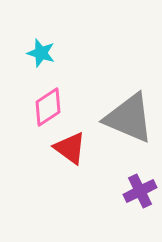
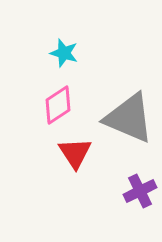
cyan star: moved 23 px right
pink diamond: moved 10 px right, 2 px up
red triangle: moved 5 px right, 5 px down; rotated 21 degrees clockwise
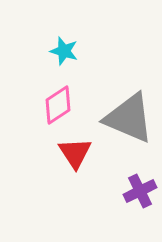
cyan star: moved 2 px up
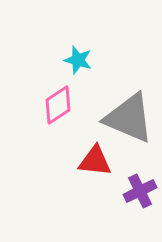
cyan star: moved 14 px right, 9 px down
red triangle: moved 20 px right, 8 px down; rotated 51 degrees counterclockwise
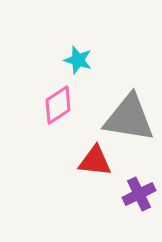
gray triangle: rotated 14 degrees counterclockwise
purple cross: moved 1 px left, 3 px down
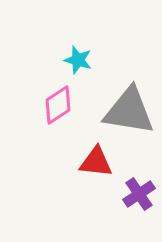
gray triangle: moved 7 px up
red triangle: moved 1 px right, 1 px down
purple cross: rotated 8 degrees counterclockwise
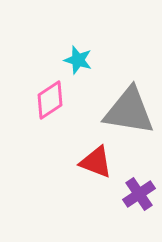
pink diamond: moved 8 px left, 5 px up
red triangle: rotated 15 degrees clockwise
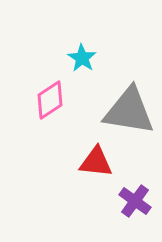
cyan star: moved 4 px right, 2 px up; rotated 16 degrees clockwise
red triangle: rotated 15 degrees counterclockwise
purple cross: moved 4 px left, 7 px down; rotated 20 degrees counterclockwise
